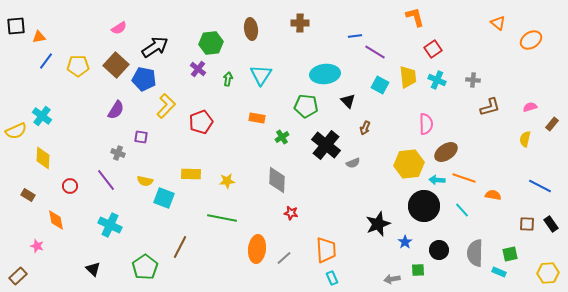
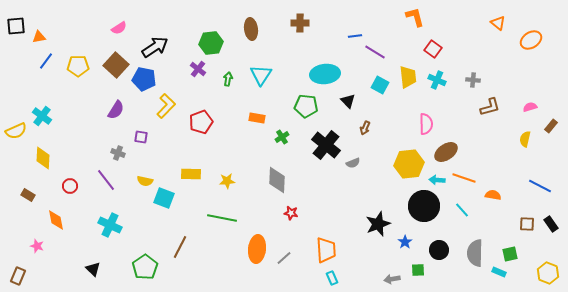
red square at (433, 49): rotated 18 degrees counterclockwise
brown rectangle at (552, 124): moved 1 px left, 2 px down
yellow hexagon at (548, 273): rotated 25 degrees clockwise
brown rectangle at (18, 276): rotated 24 degrees counterclockwise
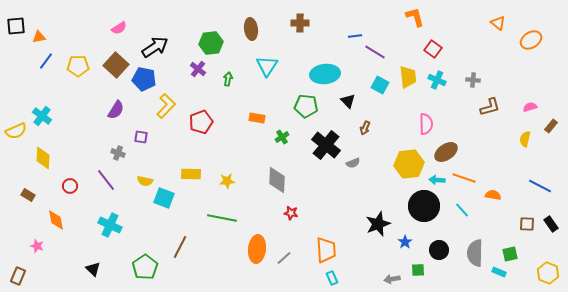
cyan triangle at (261, 75): moved 6 px right, 9 px up
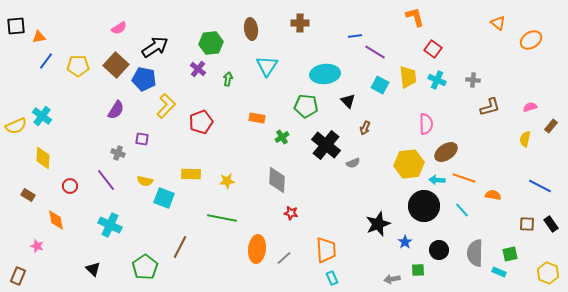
yellow semicircle at (16, 131): moved 5 px up
purple square at (141, 137): moved 1 px right, 2 px down
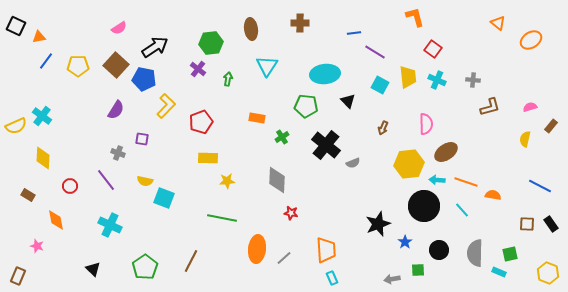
black square at (16, 26): rotated 30 degrees clockwise
blue line at (355, 36): moved 1 px left, 3 px up
brown arrow at (365, 128): moved 18 px right
yellow rectangle at (191, 174): moved 17 px right, 16 px up
orange line at (464, 178): moved 2 px right, 4 px down
brown line at (180, 247): moved 11 px right, 14 px down
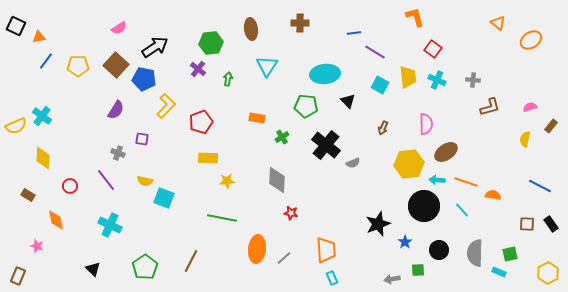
yellow hexagon at (548, 273): rotated 10 degrees clockwise
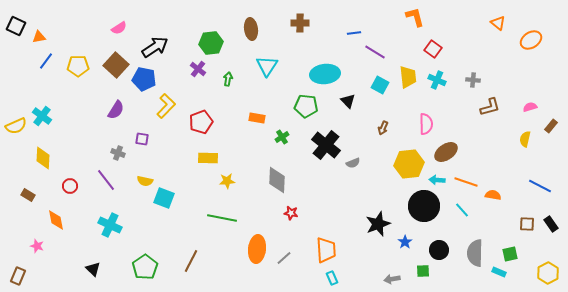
green square at (418, 270): moved 5 px right, 1 px down
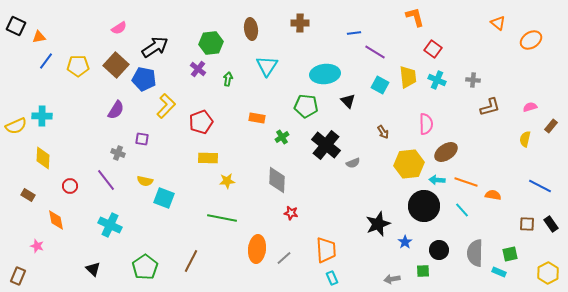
cyan cross at (42, 116): rotated 36 degrees counterclockwise
brown arrow at (383, 128): moved 4 px down; rotated 56 degrees counterclockwise
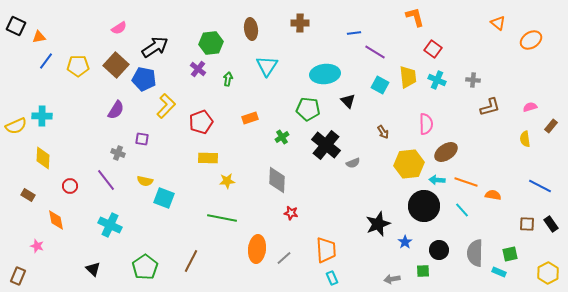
green pentagon at (306, 106): moved 2 px right, 3 px down
orange rectangle at (257, 118): moved 7 px left; rotated 28 degrees counterclockwise
yellow semicircle at (525, 139): rotated 21 degrees counterclockwise
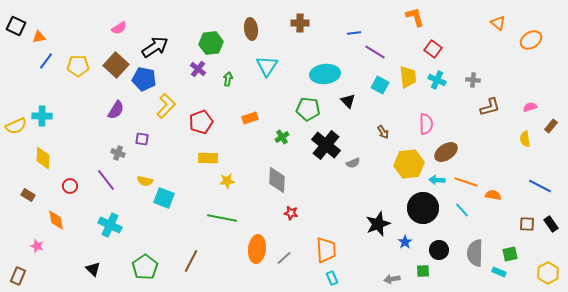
black circle at (424, 206): moved 1 px left, 2 px down
